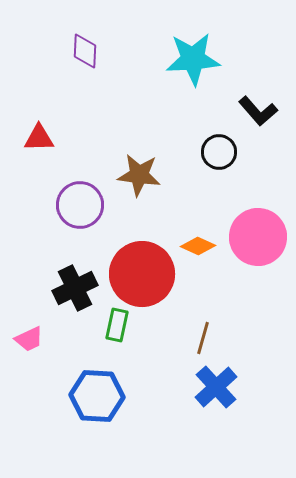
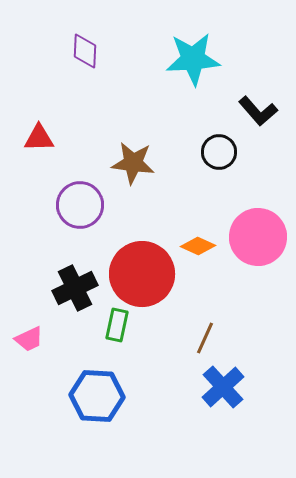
brown star: moved 6 px left, 12 px up
brown line: moved 2 px right; rotated 8 degrees clockwise
blue cross: moved 7 px right
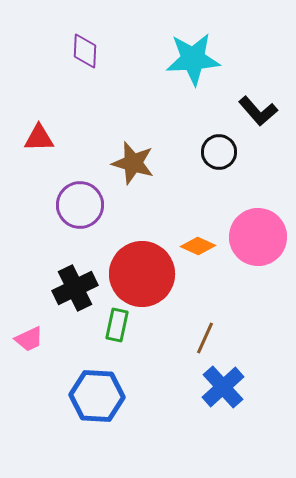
brown star: rotated 9 degrees clockwise
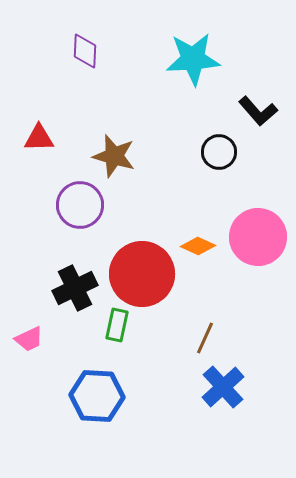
brown star: moved 19 px left, 7 px up
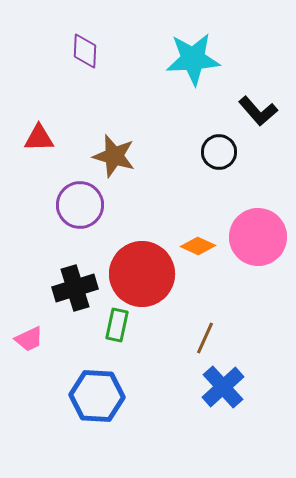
black cross: rotated 9 degrees clockwise
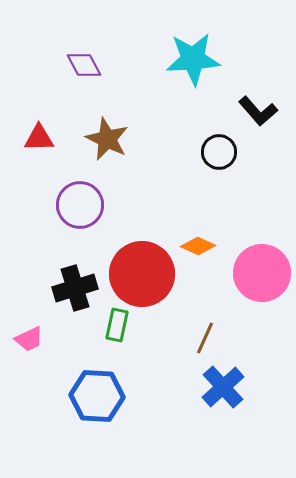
purple diamond: moved 1 px left, 14 px down; rotated 30 degrees counterclockwise
brown star: moved 7 px left, 17 px up; rotated 9 degrees clockwise
pink circle: moved 4 px right, 36 px down
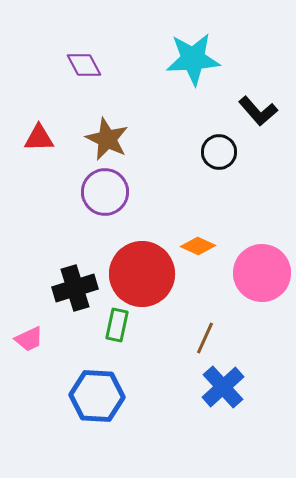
purple circle: moved 25 px right, 13 px up
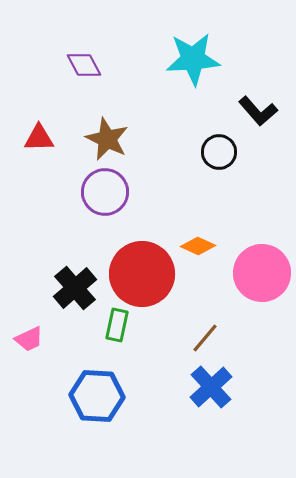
black cross: rotated 24 degrees counterclockwise
brown line: rotated 16 degrees clockwise
blue cross: moved 12 px left
